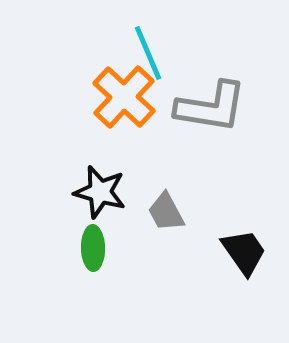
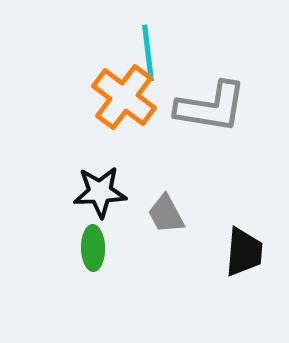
cyan line: rotated 16 degrees clockwise
orange cross: rotated 6 degrees counterclockwise
black star: rotated 18 degrees counterclockwise
gray trapezoid: moved 2 px down
black trapezoid: rotated 40 degrees clockwise
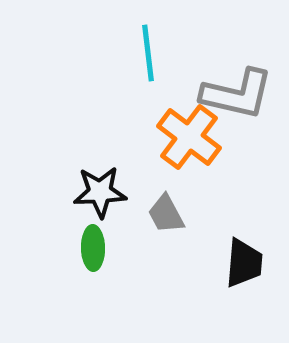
orange cross: moved 65 px right, 40 px down
gray L-shape: moved 26 px right, 13 px up; rotated 4 degrees clockwise
black trapezoid: moved 11 px down
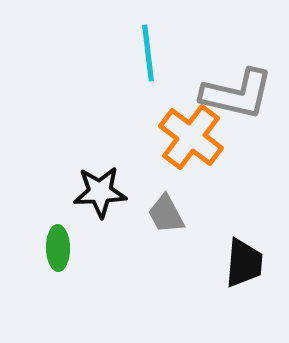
orange cross: moved 2 px right
green ellipse: moved 35 px left
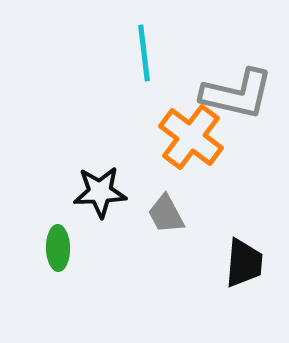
cyan line: moved 4 px left
